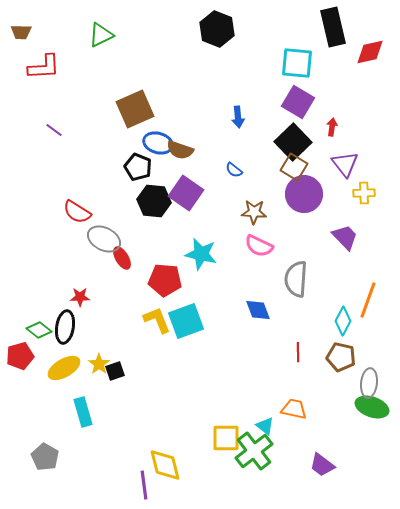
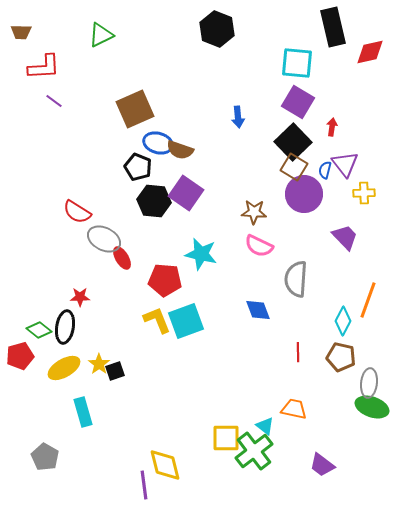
purple line at (54, 130): moved 29 px up
blue semicircle at (234, 170): moved 91 px right; rotated 66 degrees clockwise
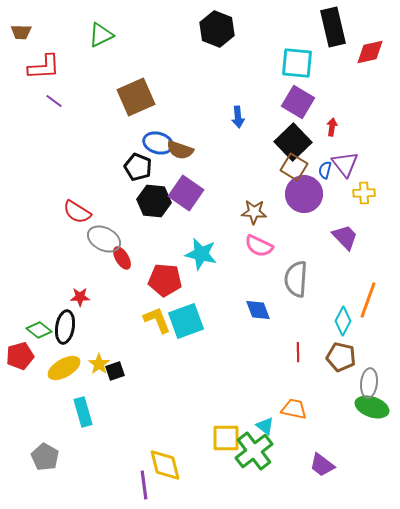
brown square at (135, 109): moved 1 px right, 12 px up
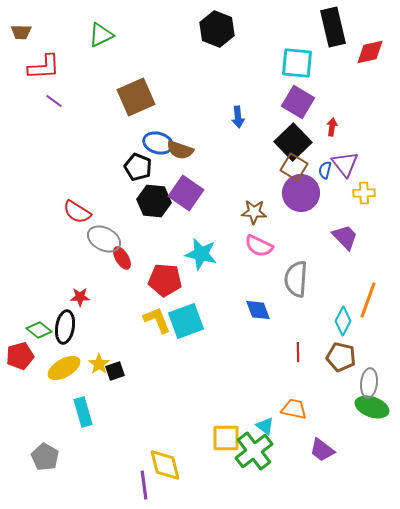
purple circle at (304, 194): moved 3 px left, 1 px up
purple trapezoid at (322, 465): moved 15 px up
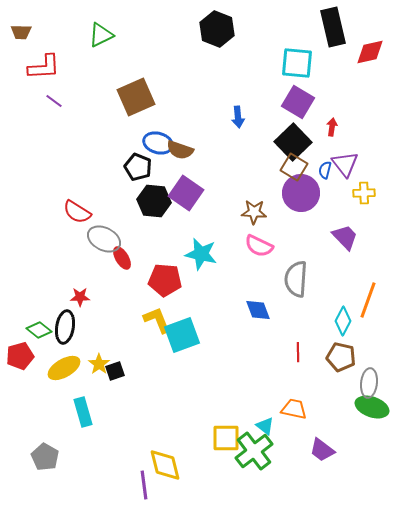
cyan square at (186, 321): moved 4 px left, 14 px down
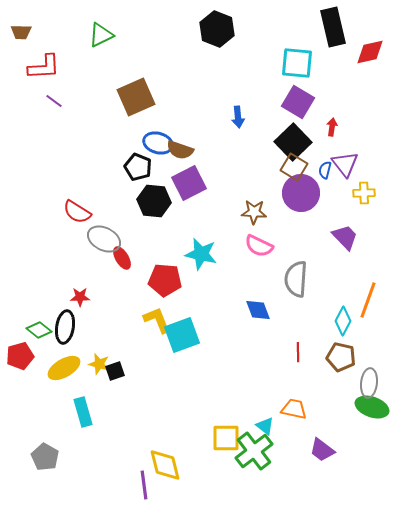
purple square at (186, 193): moved 3 px right, 10 px up; rotated 28 degrees clockwise
yellow star at (99, 364): rotated 20 degrees counterclockwise
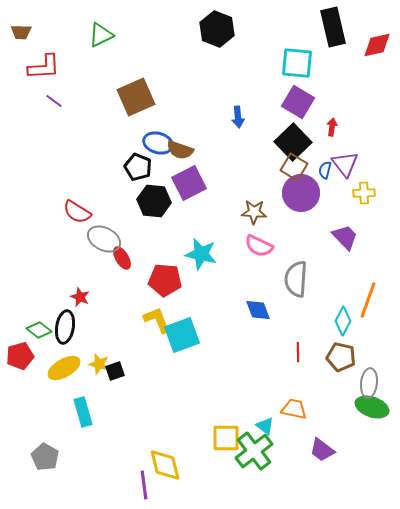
red diamond at (370, 52): moved 7 px right, 7 px up
red star at (80, 297): rotated 24 degrees clockwise
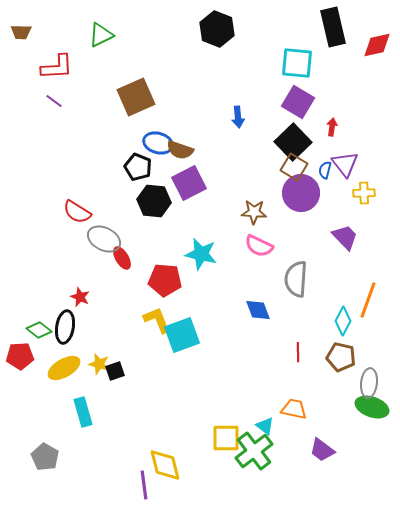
red L-shape at (44, 67): moved 13 px right
red pentagon at (20, 356): rotated 12 degrees clockwise
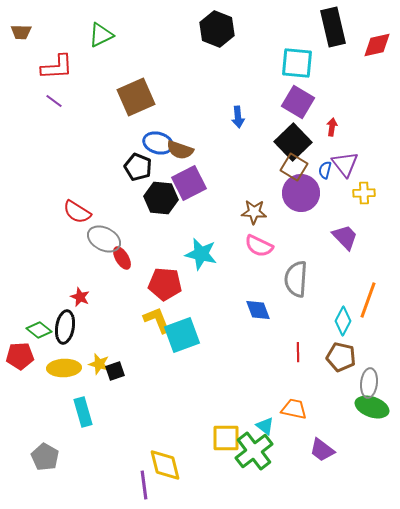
black hexagon at (154, 201): moved 7 px right, 3 px up
red pentagon at (165, 280): moved 4 px down
yellow ellipse at (64, 368): rotated 28 degrees clockwise
